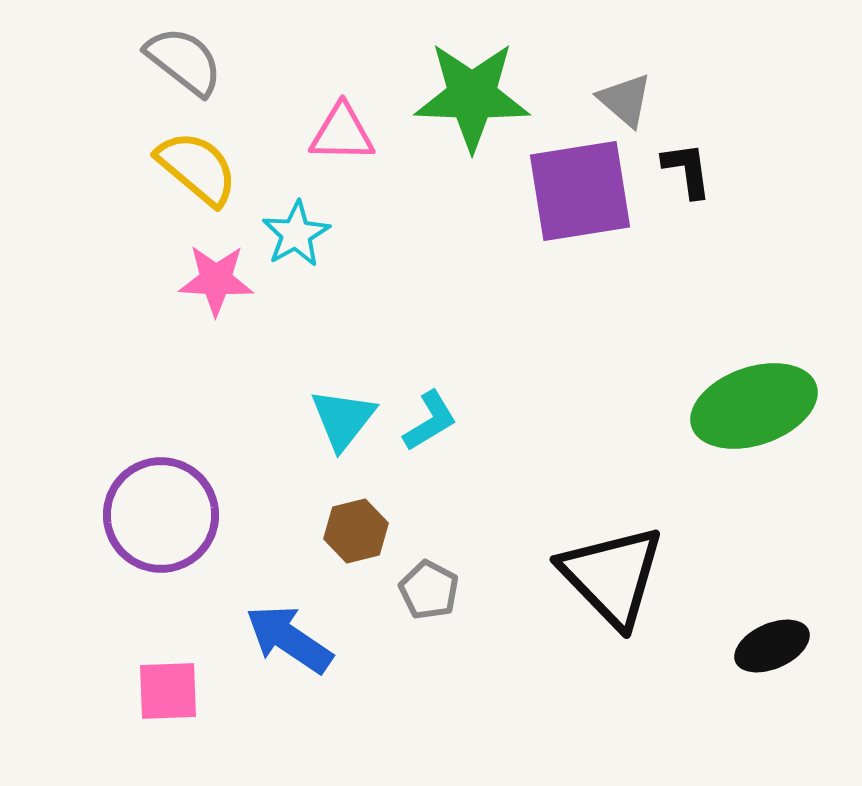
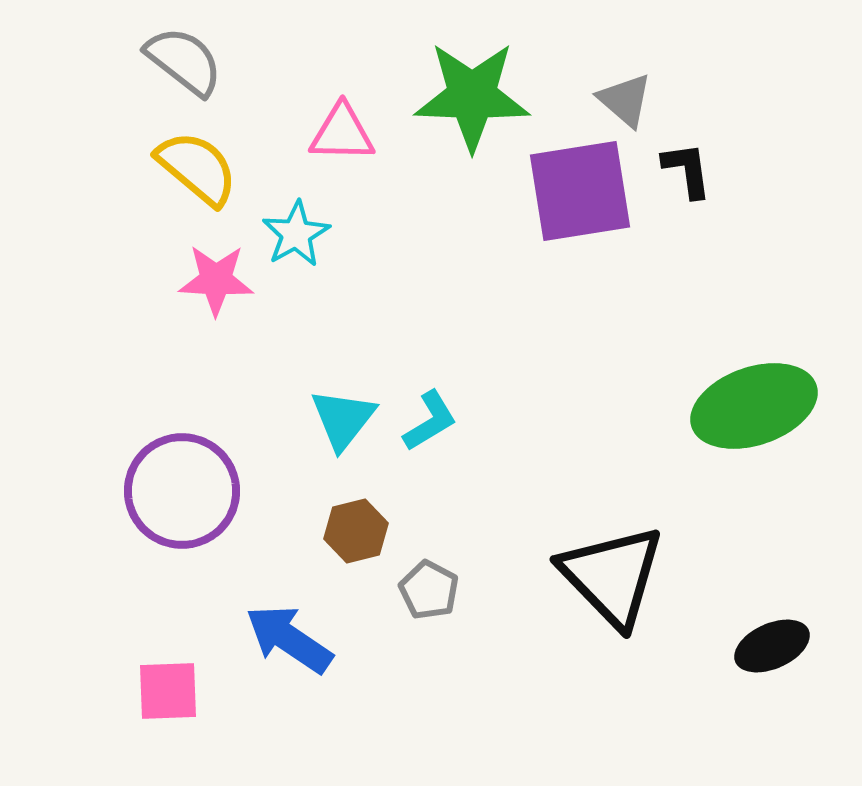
purple circle: moved 21 px right, 24 px up
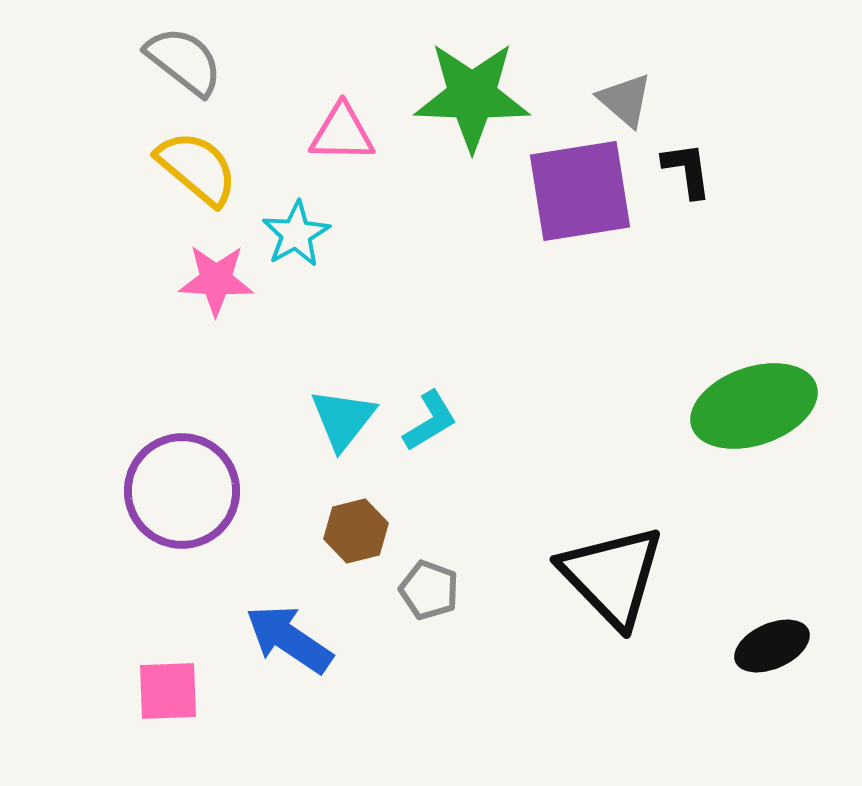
gray pentagon: rotated 8 degrees counterclockwise
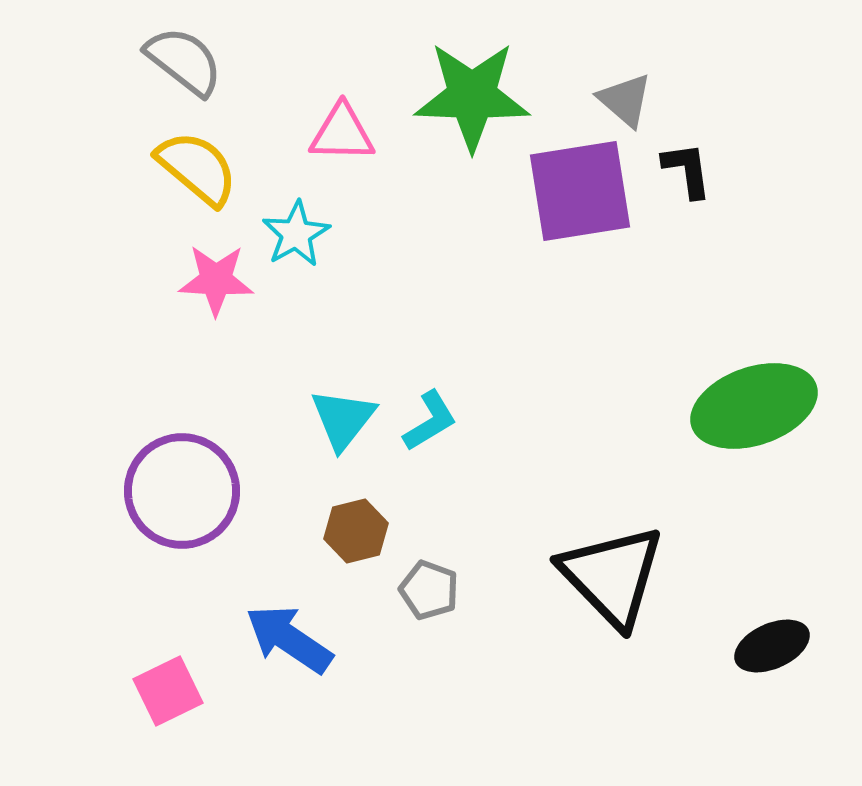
pink square: rotated 24 degrees counterclockwise
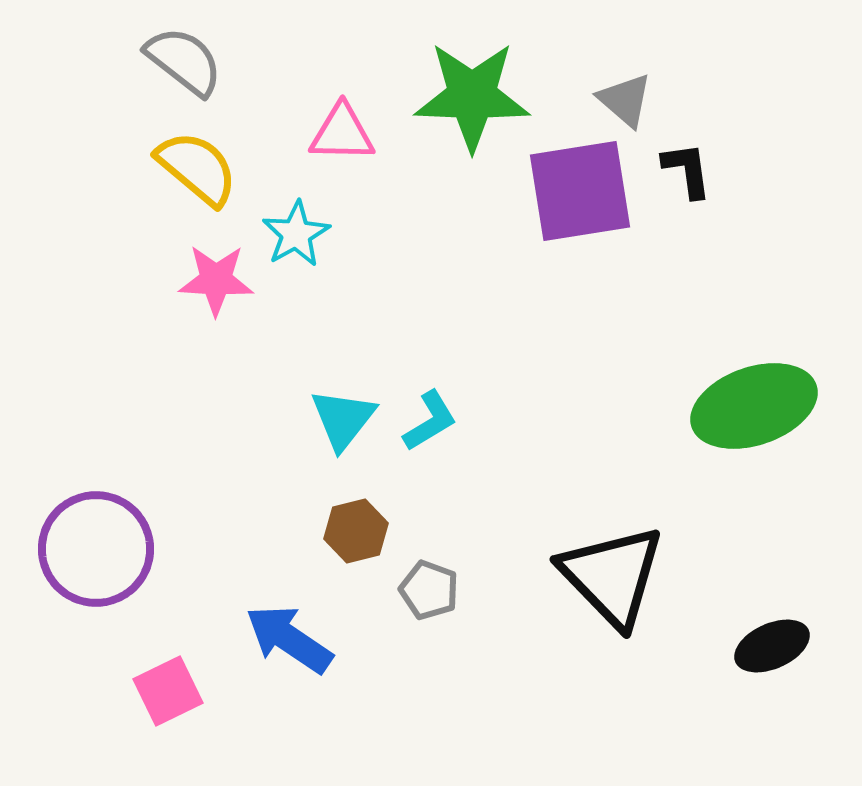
purple circle: moved 86 px left, 58 px down
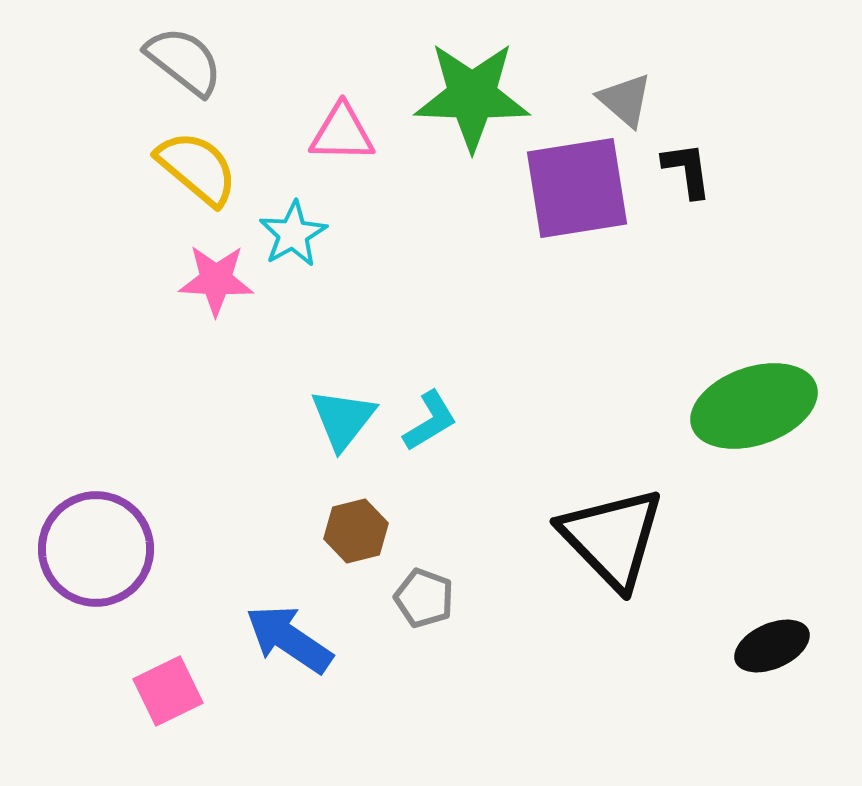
purple square: moved 3 px left, 3 px up
cyan star: moved 3 px left
black triangle: moved 38 px up
gray pentagon: moved 5 px left, 8 px down
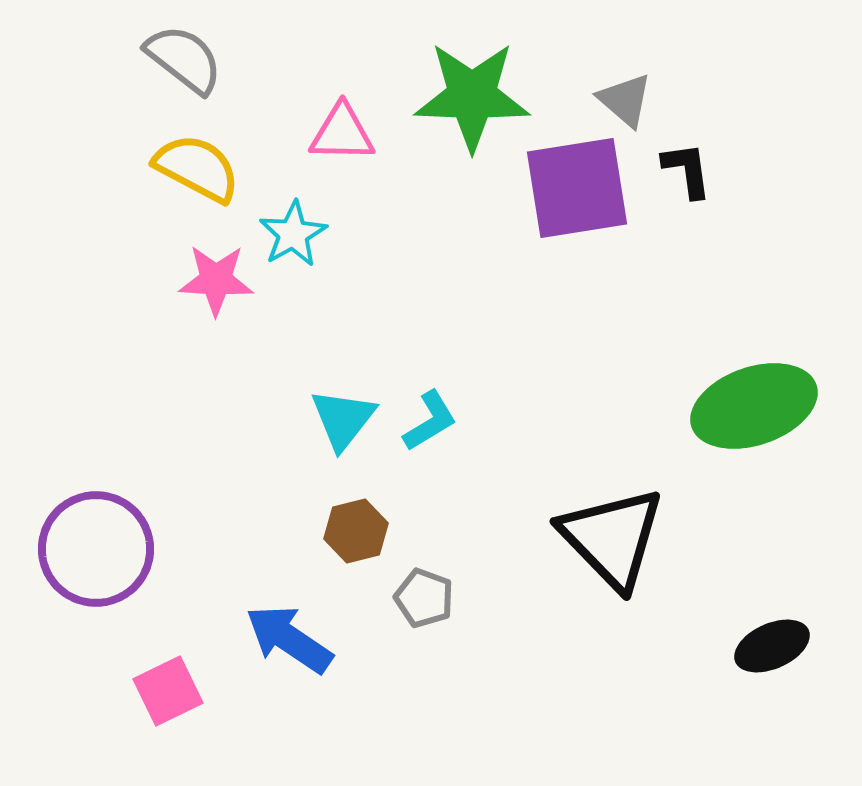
gray semicircle: moved 2 px up
yellow semicircle: rotated 12 degrees counterclockwise
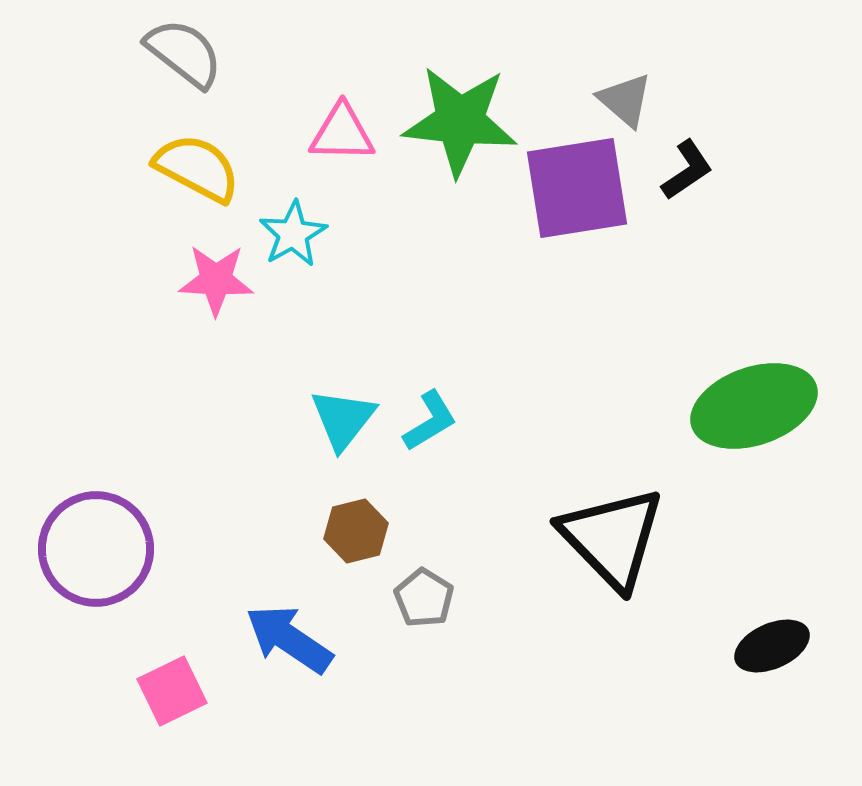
gray semicircle: moved 6 px up
green star: moved 12 px left, 25 px down; rotated 4 degrees clockwise
black L-shape: rotated 64 degrees clockwise
gray pentagon: rotated 12 degrees clockwise
pink square: moved 4 px right
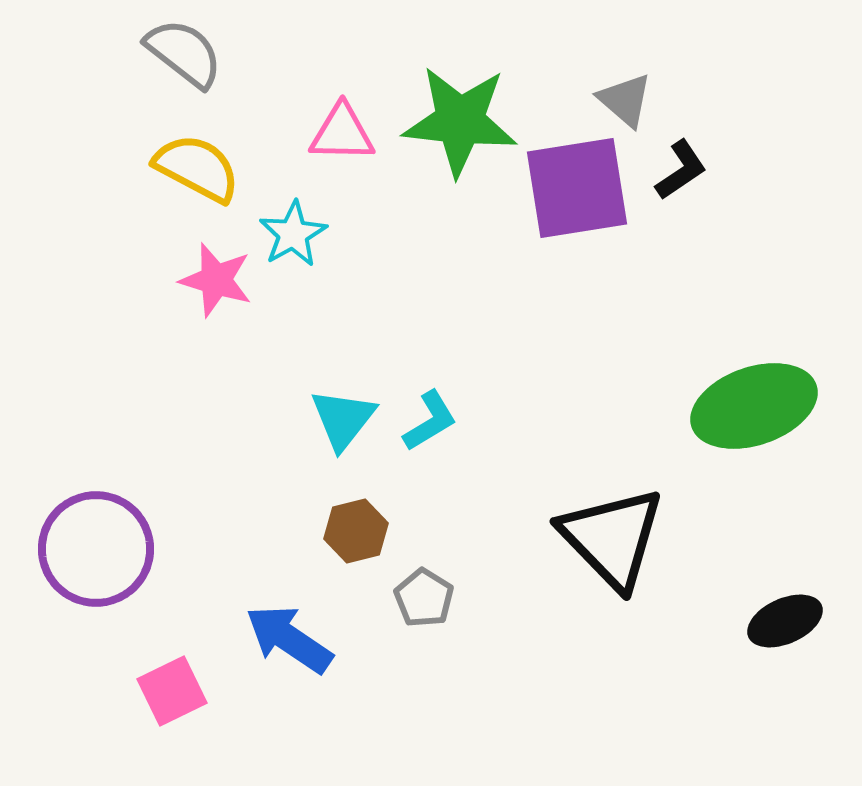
black L-shape: moved 6 px left
pink star: rotated 14 degrees clockwise
black ellipse: moved 13 px right, 25 px up
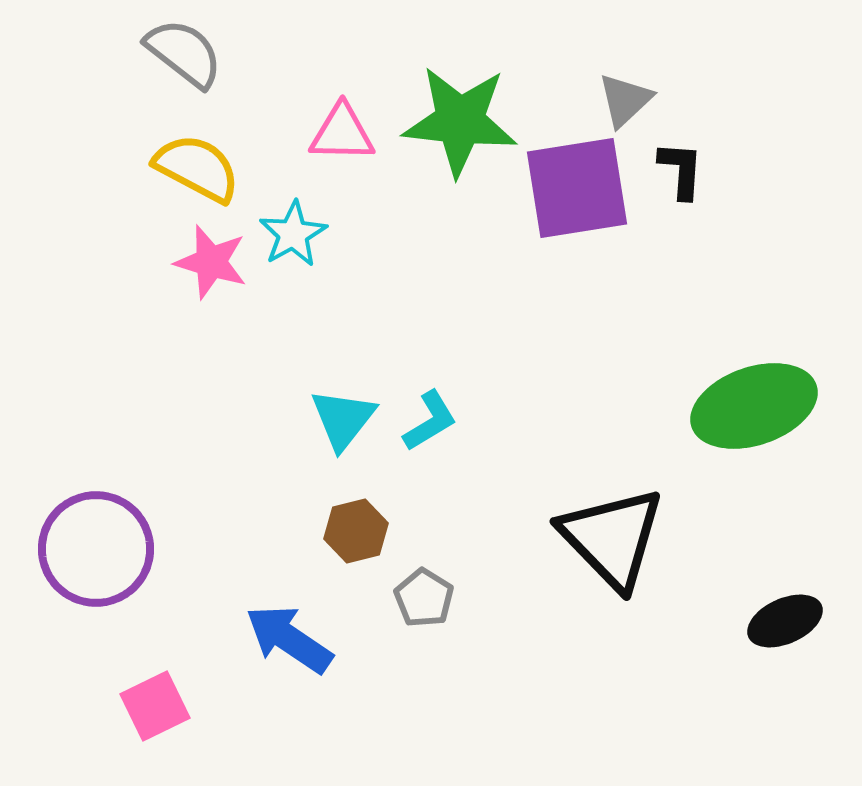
gray triangle: rotated 36 degrees clockwise
black L-shape: rotated 52 degrees counterclockwise
pink star: moved 5 px left, 18 px up
pink square: moved 17 px left, 15 px down
